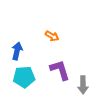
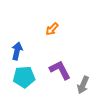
orange arrow: moved 7 px up; rotated 104 degrees clockwise
purple L-shape: rotated 10 degrees counterclockwise
gray arrow: rotated 24 degrees clockwise
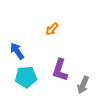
blue arrow: rotated 48 degrees counterclockwise
purple L-shape: rotated 135 degrees counterclockwise
cyan pentagon: moved 2 px right
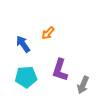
orange arrow: moved 4 px left, 4 px down
blue arrow: moved 6 px right, 7 px up
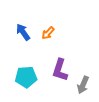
blue arrow: moved 12 px up
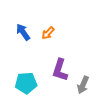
cyan pentagon: moved 6 px down
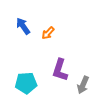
blue arrow: moved 6 px up
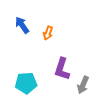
blue arrow: moved 1 px left, 1 px up
orange arrow: rotated 24 degrees counterclockwise
purple L-shape: moved 2 px right, 1 px up
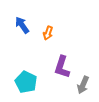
purple L-shape: moved 2 px up
cyan pentagon: moved 1 px up; rotated 30 degrees clockwise
